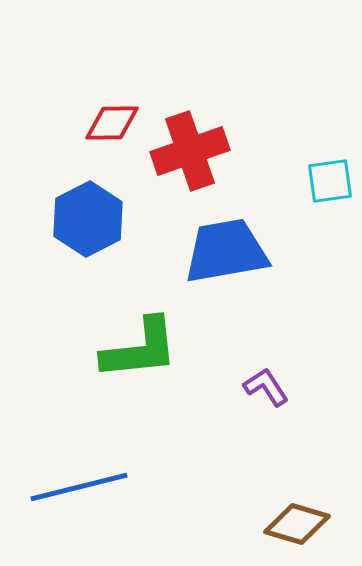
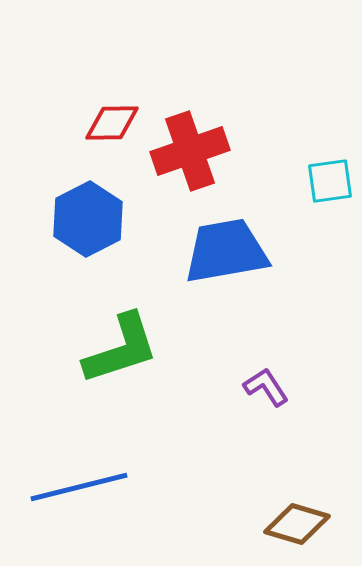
green L-shape: moved 19 px left; rotated 12 degrees counterclockwise
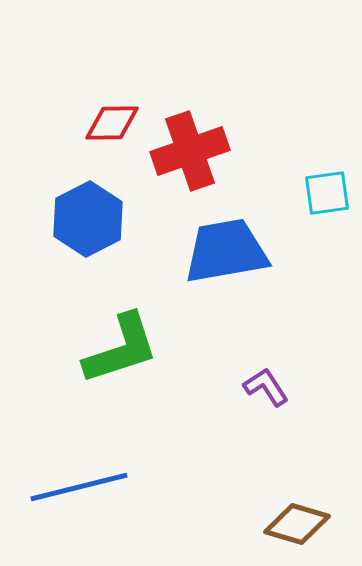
cyan square: moved 3 px left, 12 px down
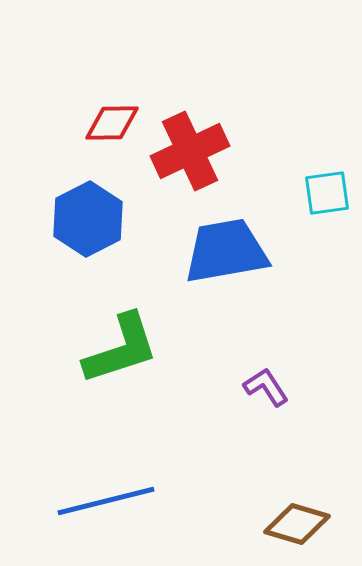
red cross: rotated 6 degrees counterclockwise
blue line: moved 27 px right, 14 px down
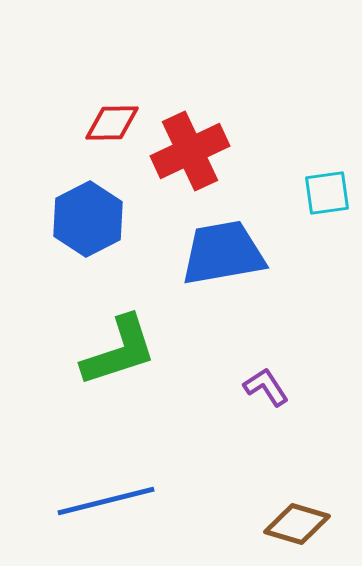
blue trapezoid: moved 3 px left, 2 px down
green L-shape: moved 2 px left, 2 px down
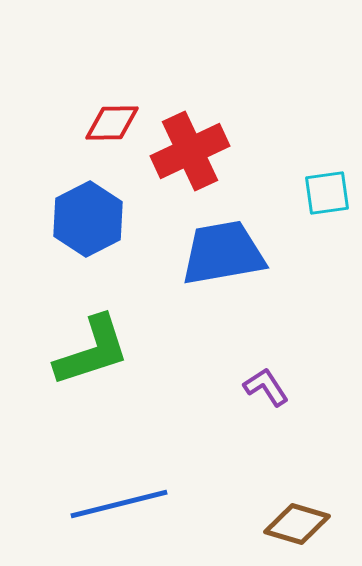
green L-shape: moved 27 px left
blue line: moved 13 px right, 3 px down
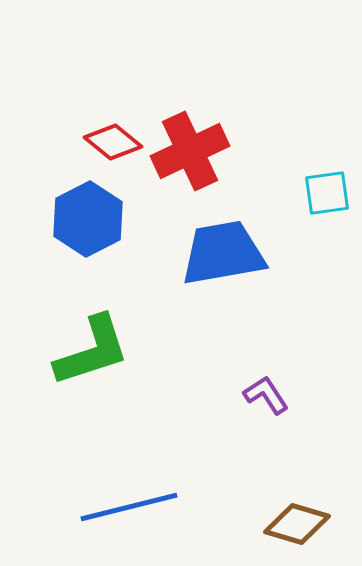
red diamond: moved 1 px right, 19 px down; rotated 40 degrees clockwise
purple L-shape: moved 8 px down
blue line: moved 10 px right, 3 px down
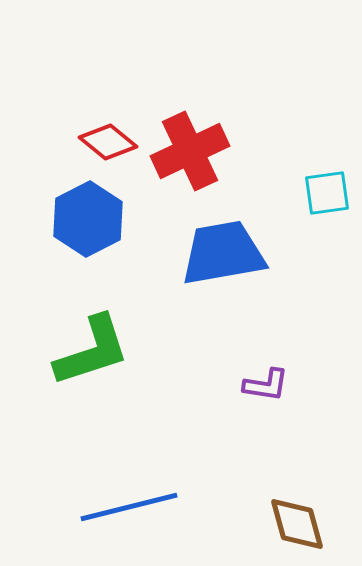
red diamond: moved 5 px left
purple L-shape: moved 10 px up; rotated 132 degrees clockwise
brown diamond: rotated 58 degrees clockwise
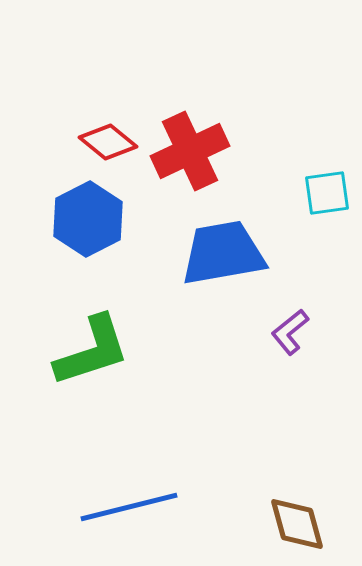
purple L-shape: moved 24 px right, 53 px up; rotated 132 degrees clockwise
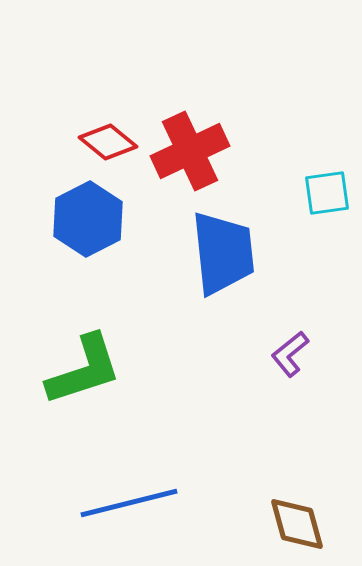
blue trapezoid: rotated 94 degrees clockwise
purple L-shape: moved 22 px down
green L-shape: moved 8 px left, 19 px down
blue line: moved 4 px up
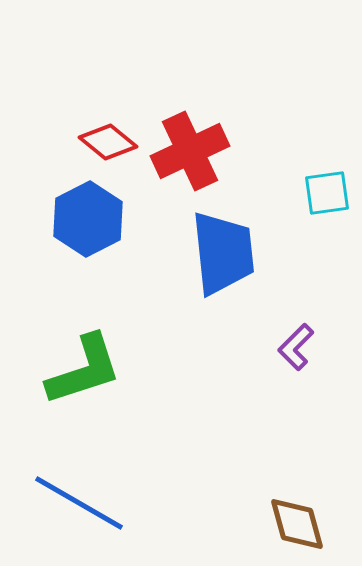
purple L-shape: moved 6 px right, 7 px up; rotated 6 degrees counterclockwise
blue line: moved 50 px left; rotated 44 degrees clockwise
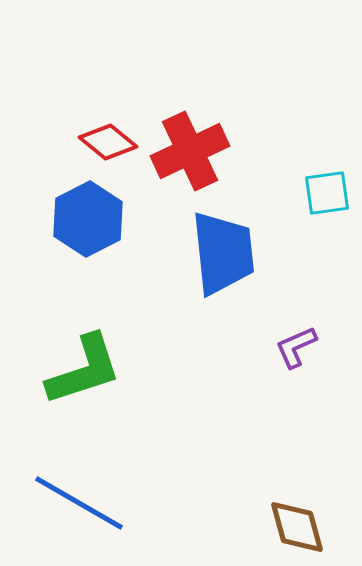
purple L-shape: rotated 21 degrees clockwise
brown diamond: moved 3 px down
